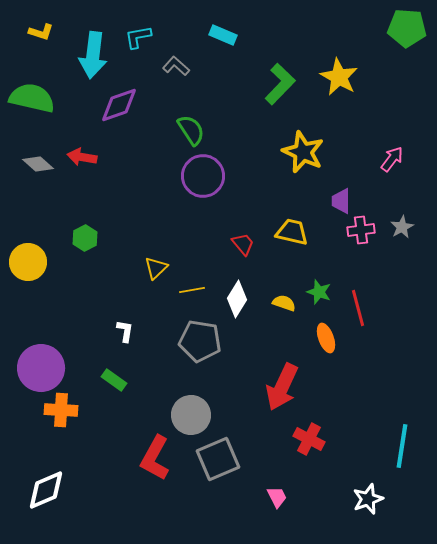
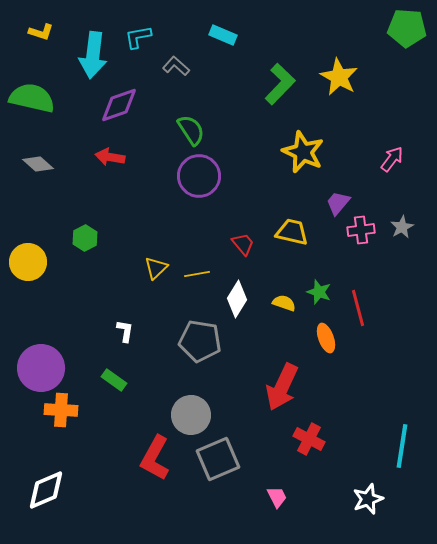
red arrow at (82, 157): moved 28 px right
purple circle at (203, 176): moved 4 px left
purple trapezoid at (341, 201): moved 3 px left, 2 px down; rotated 40 degrees clockwise
yellow line at (192, 290): moved 5 px right, 16 px up
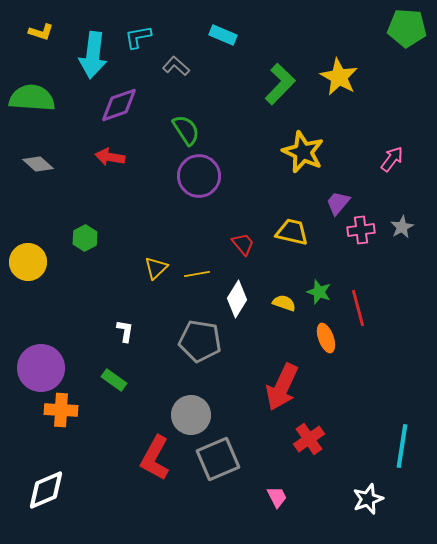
green semicircle at (32, 98): rotated 9 degrees counterclockwise
green semicircle at (191, 130): moved 5 px left
red cross at (309, 439): rotated 28 degrees clockwise
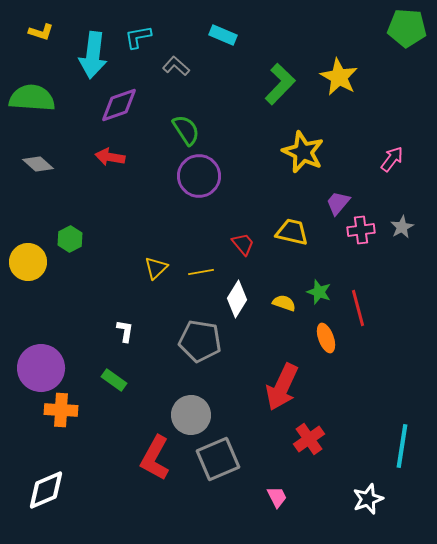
green hexagon at (85, 238): moved 15 px left, 1 px down
yellow line at (197, 274): moved 4 px right, 2 px up
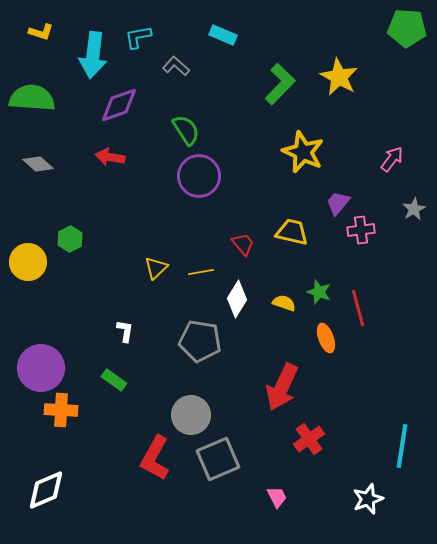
gray star at (402, 227): moved 12 px right, 18 px up
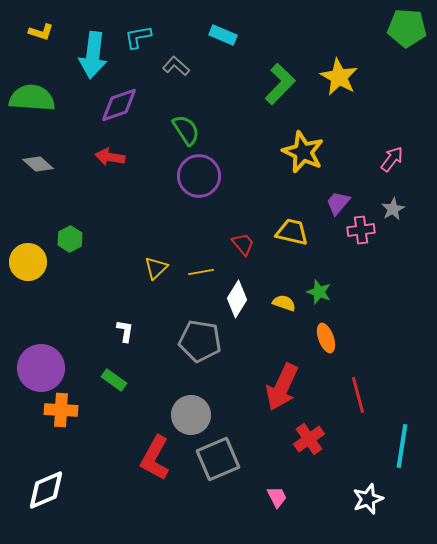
gray star at (414, 209): moved 21 px left
red line at (358, 308): moved 87 px down
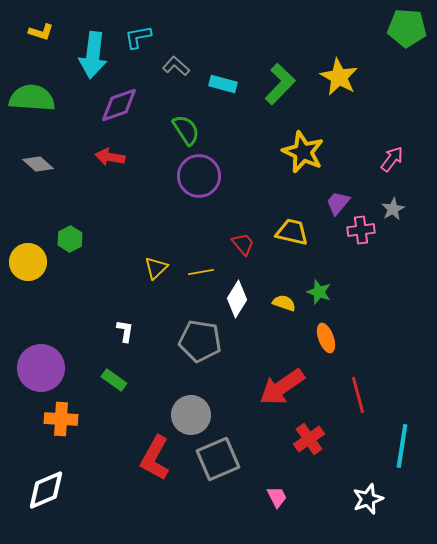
cyan rectangle at (223, 35): moved 49 px down; rotated 8 degrees counterclockwise
red arrow at (282, 387): rotated 30 degrees clockwise
orange cross at (61, 410): moved 9 px down
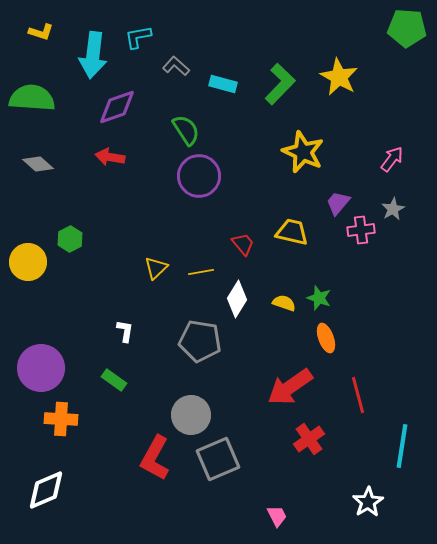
purple diamond at (119, 105): moved 2 px left, 2 px down
green star at (319, 292): moved 6 px down
red arrow at (282, 387): moved 8 px right
pink trapezoid at (277, 497): moved 19 px down
white star at (368, 499): moved 3 px down; rotated 12 degrees counterclockwise
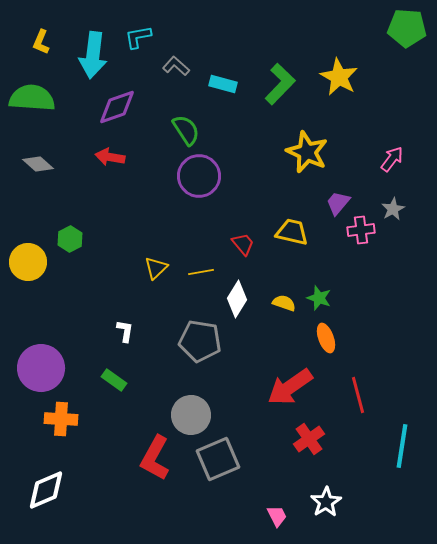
yellow L-shape at (41, 32): moved 10 px down; rotated 95 degrees clockwise
yellow star at (303, 152): moved 4 px right
white star at (368, 502): moved 42 px left
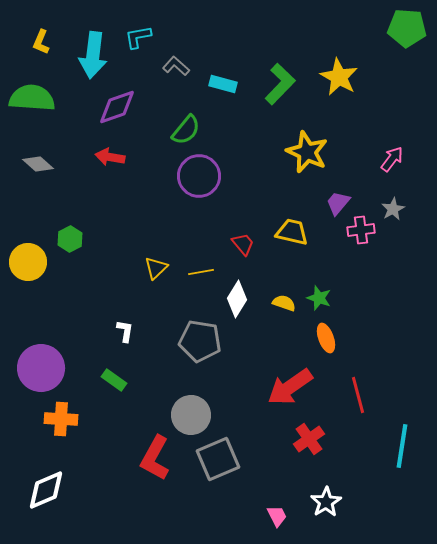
green semicircle at (186, 130): rotated 72 degrees clockwise
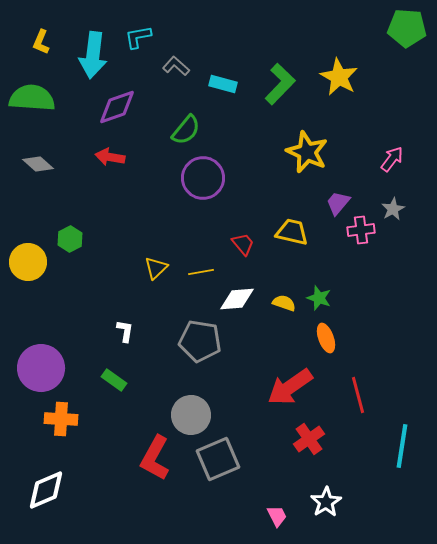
purple circle at (199, 176): moved 4 px right, 2 px down
white diamond at (237, 299): rotated 54 degrees clockwise
